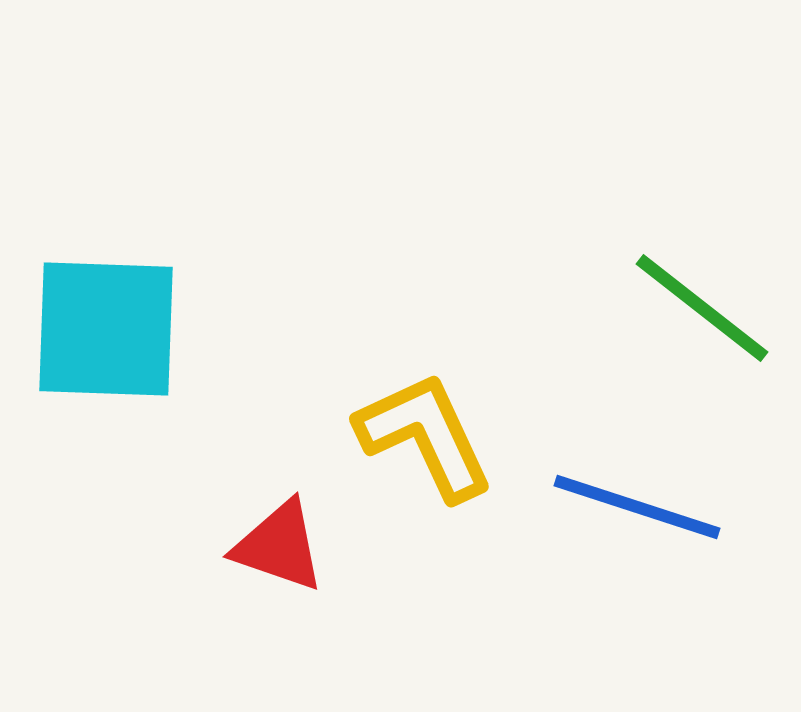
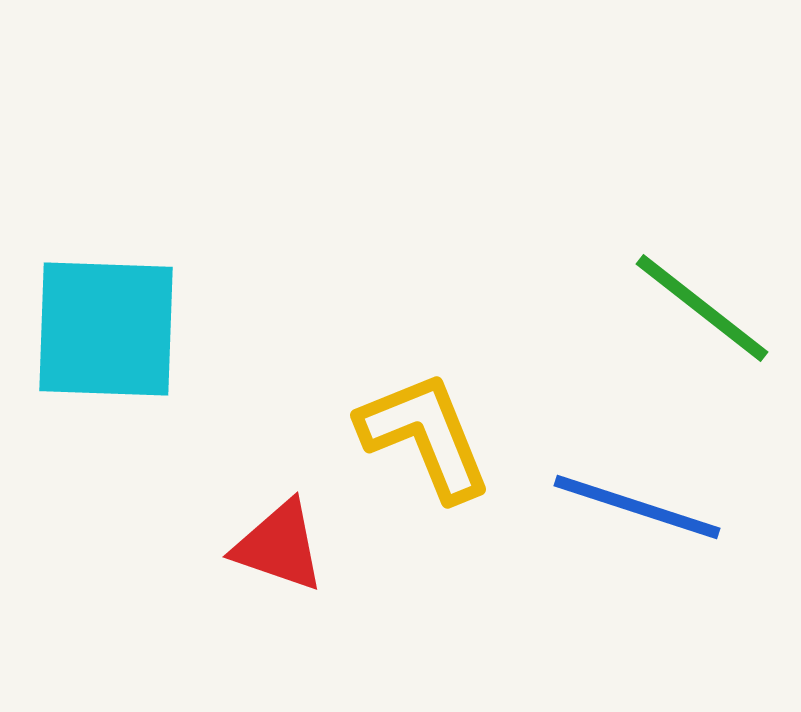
yellow L-shape: rotated 3 degrees clockwise
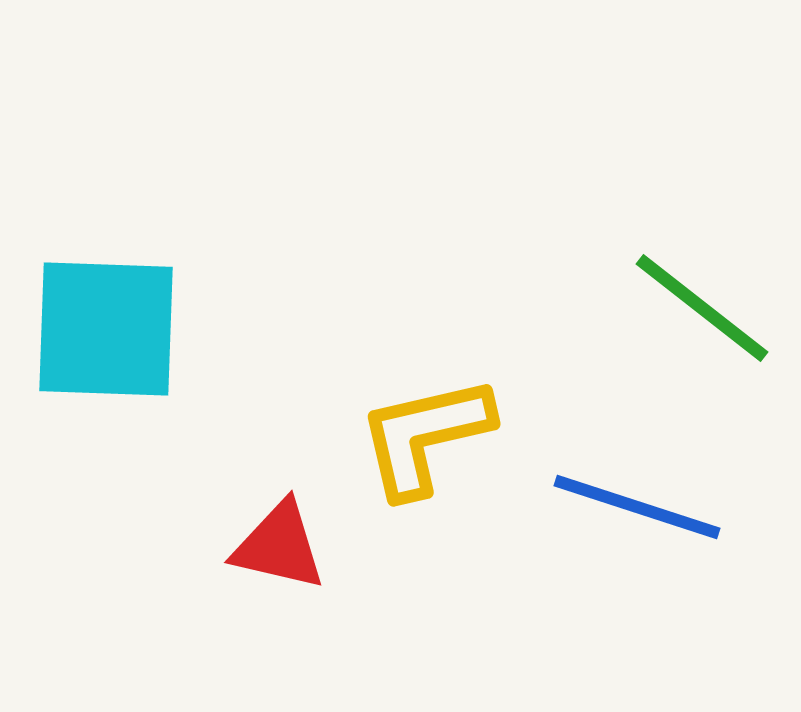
yellow L-shape: rotated 81 degrees counterclockwise
red triangle: rotated 6 degrees counterclockwise
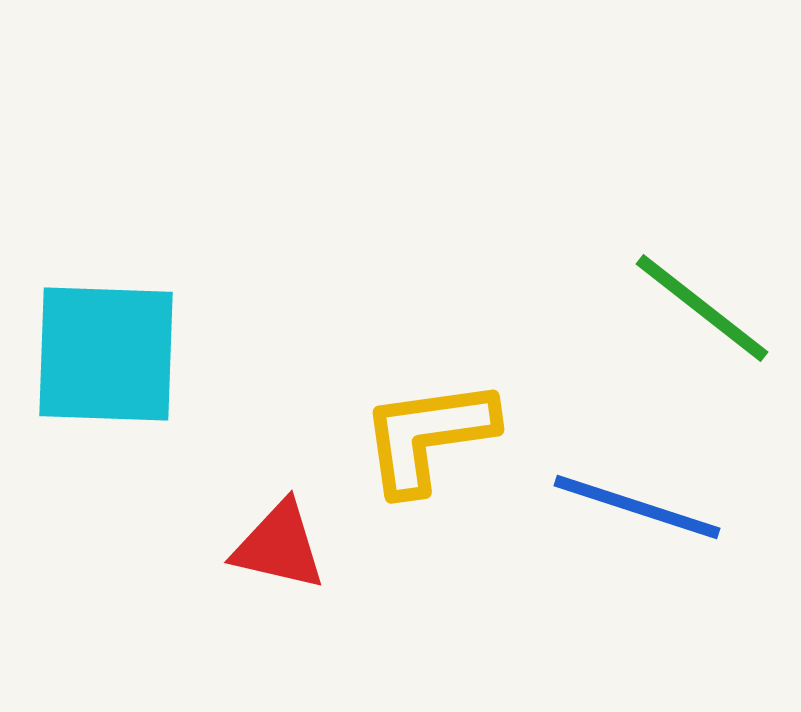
cyan square: moved 25 px down
yellow L-shape: moved 3 px right; rotated 5 degrees clockwise
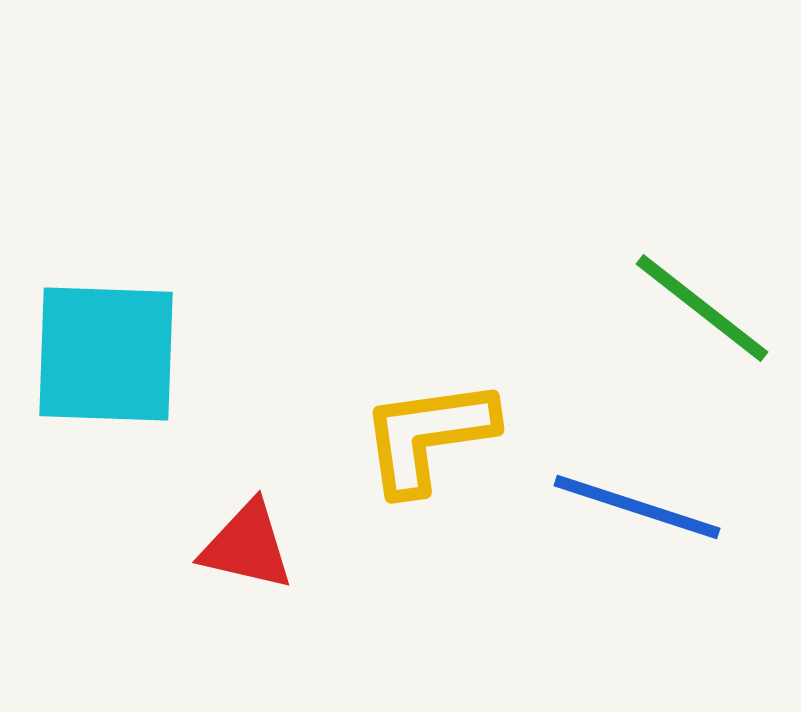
red triangle: moved 32 px left
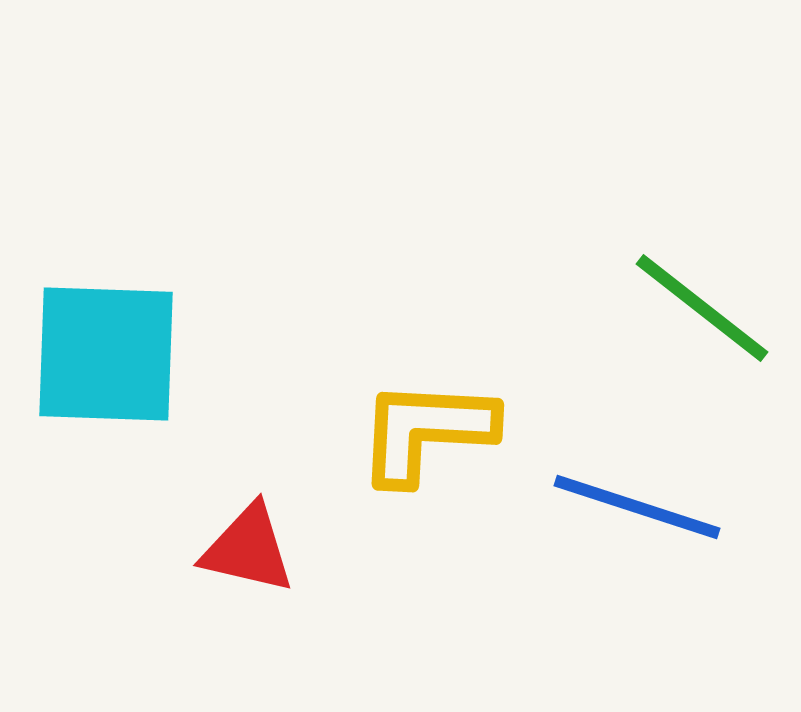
yellow L-shape: moved 2 px left, 5 px up; rotated 11 degrees clockwise
red triangle: moved 1 px right, 3 px down
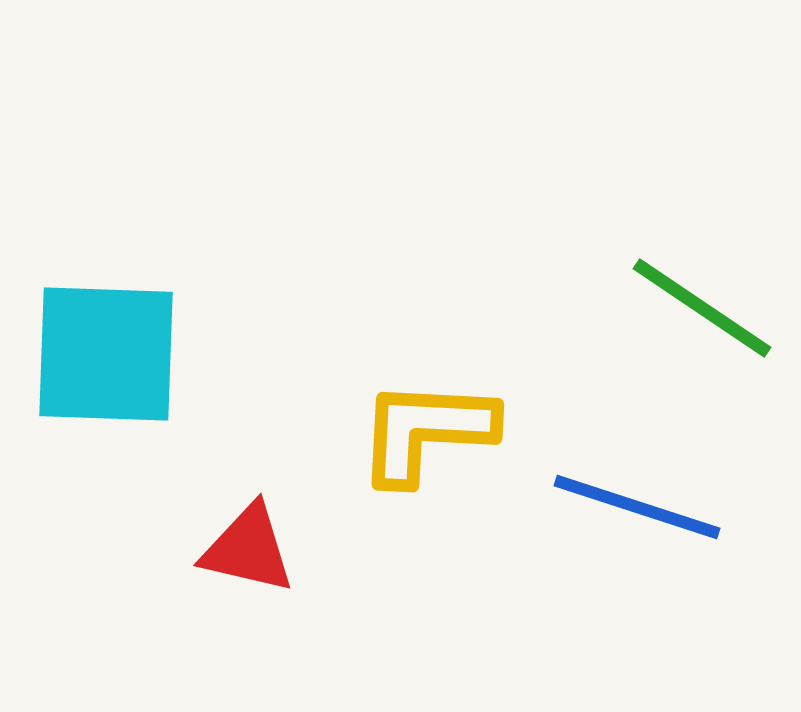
green line: rotated 4 degrees counterclockwise
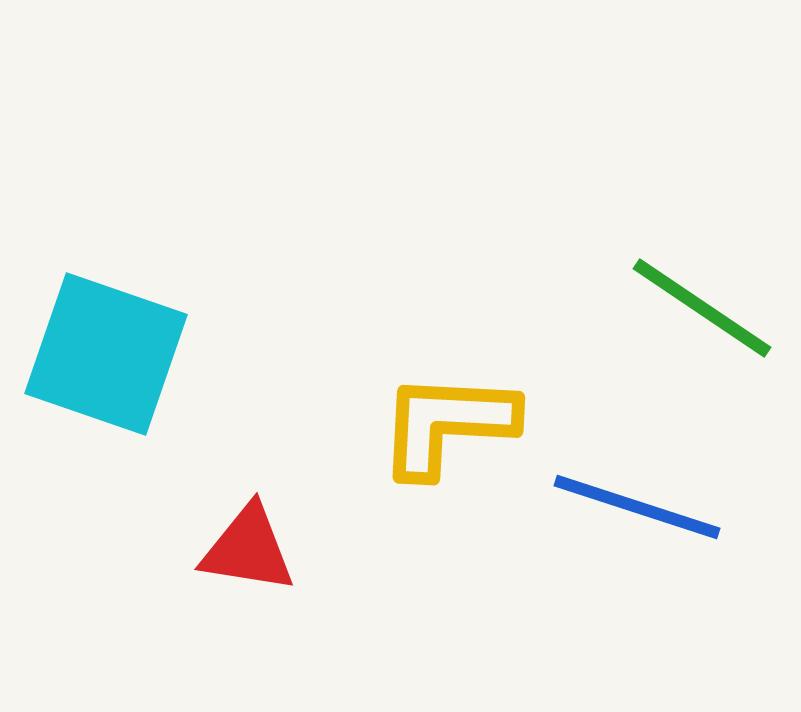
cyan square: rotated 17 degrees clockwise
yellow L-shape: moved 21 px right, 7 px up
red triangle: rotated 4 degrees counterclockwise
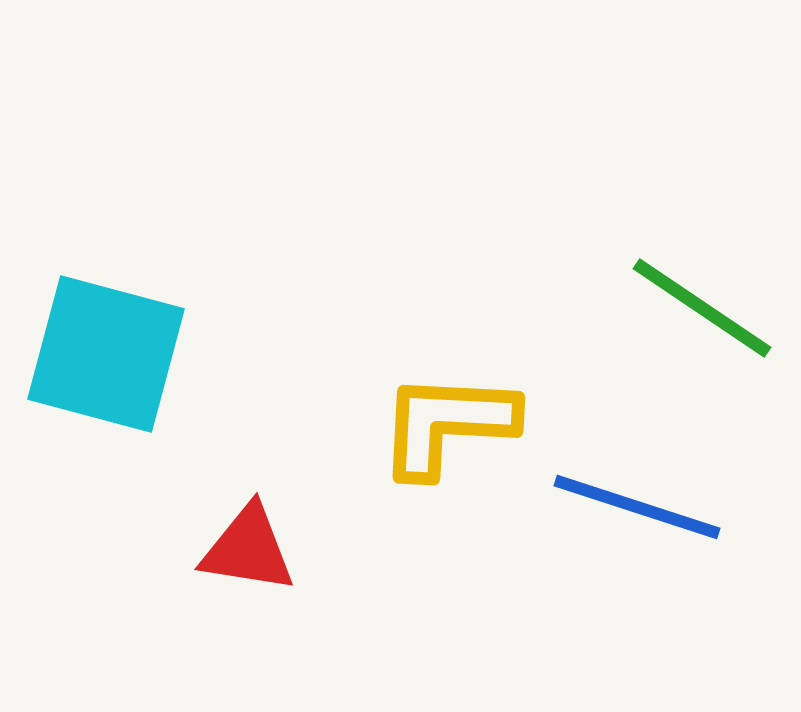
cyan square: rotated 4 degrees counterclockwise
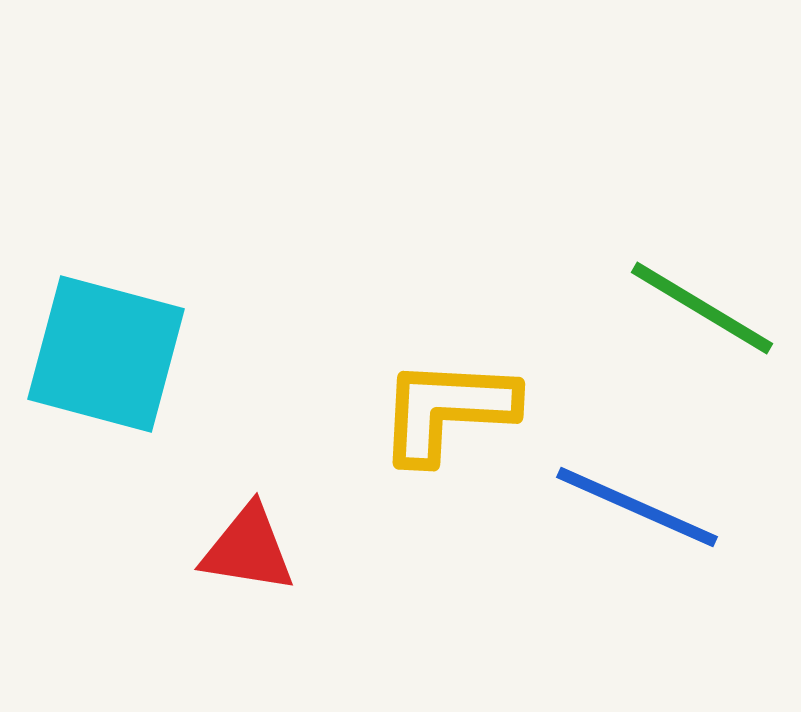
green line: rotated 3 degrees counterclockwise
yellow L-shape: moved 14 px up
blue line: rotated 6 degrees clockwise
